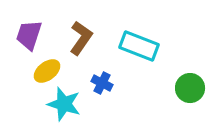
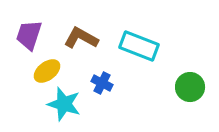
brown L-shape: rotated 96 degrees counterclockwise
green circle: moved 1 px up
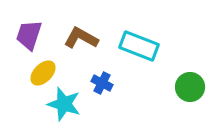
yellow ellipse: moved 4 px left, 2 px down; rotated 8 degrees counterclockwise
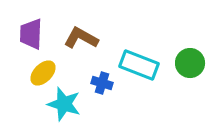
purple trapezoid: moved 2 px right, 1 px up; rotated 16 degrees counterclockwise
cyan rectangle: moved 19 px down
blue cross: rotated 10 degrees counterclockwise
green circle: moved 24 px up
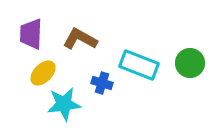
brown L-shape: moved 1 px left, 1 px down
cyan star: rotated 24 degrees counterclockwise
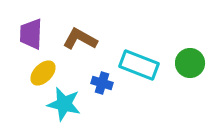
cyan star: rotated 20 degrees clockwise
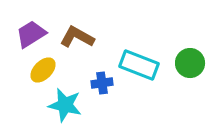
purple trapezoid: rotated 56 degrees clockwise
brown L-shape: moved 3 px left, 2 px up
yellow ellipse: moved 3 px up
blue cross: rotated 25 degrees counterclockwise
cyan star: moved 1 px right, 1 px down
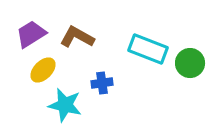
cyan rectangle: moved 9 px right, 16 px up
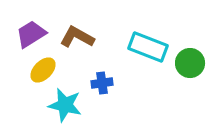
cyan rectangle: moved 2 px up
